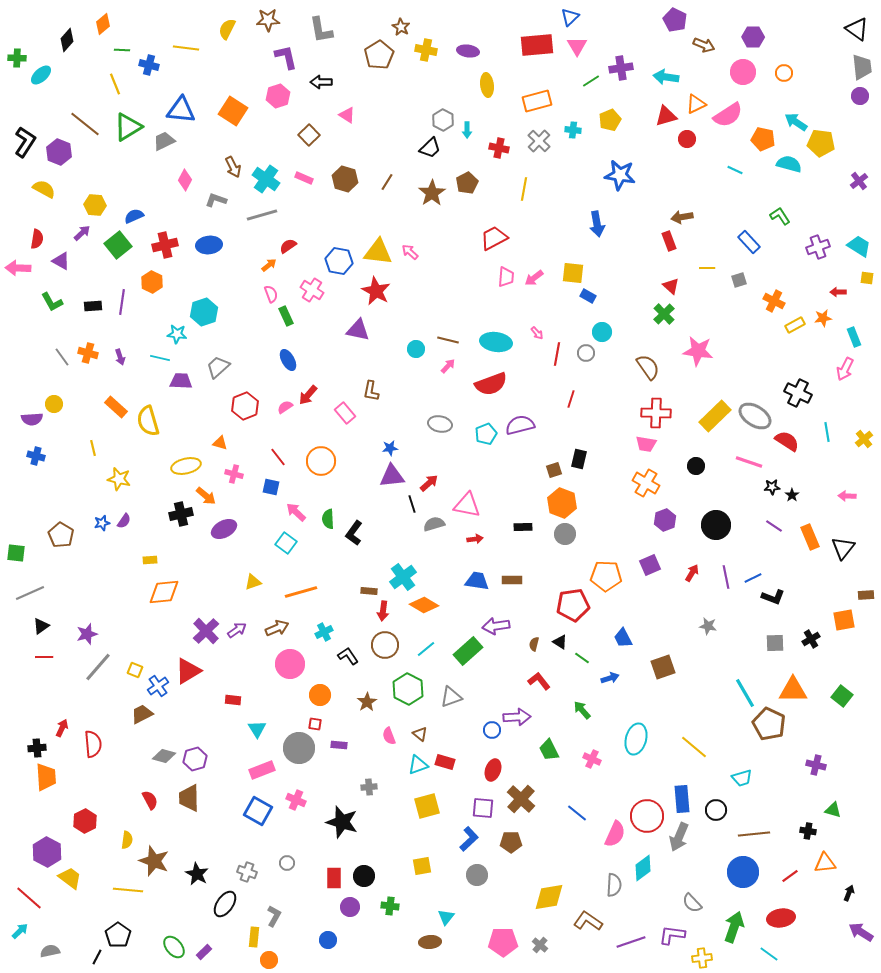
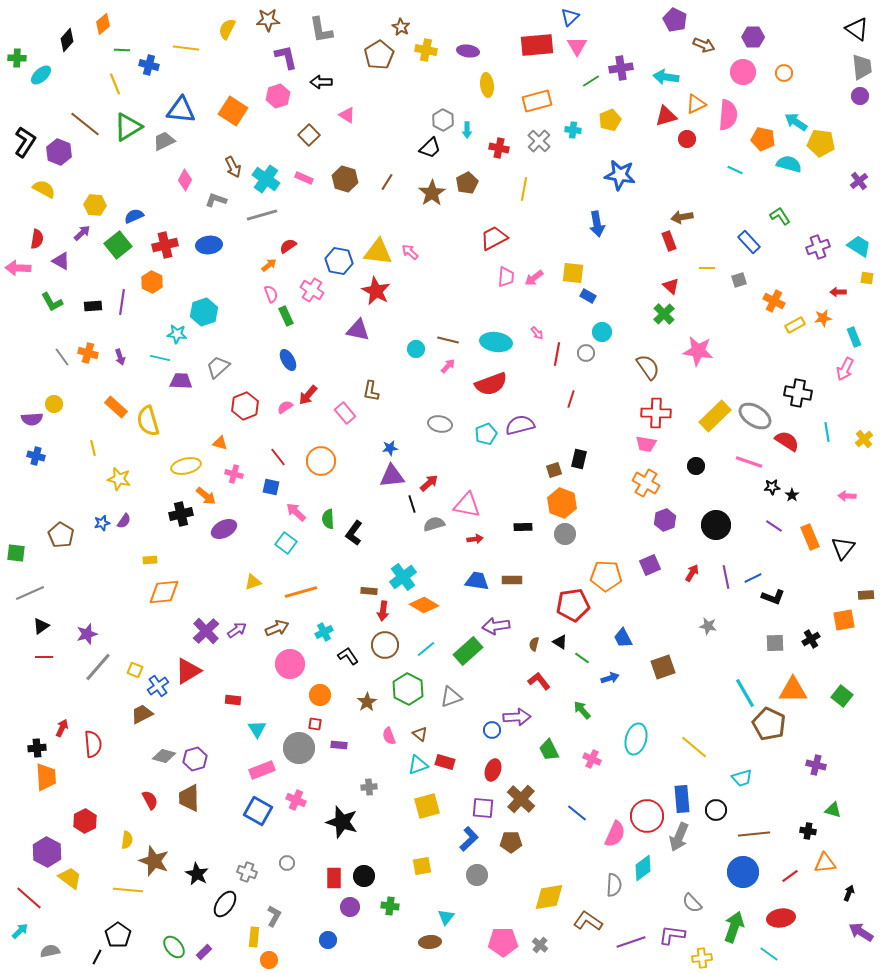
pink semicircle at (728, 115): rotated 52 degrees counterclockwise
black cross at (798, 393): rotated 16 degrees counterclockwise
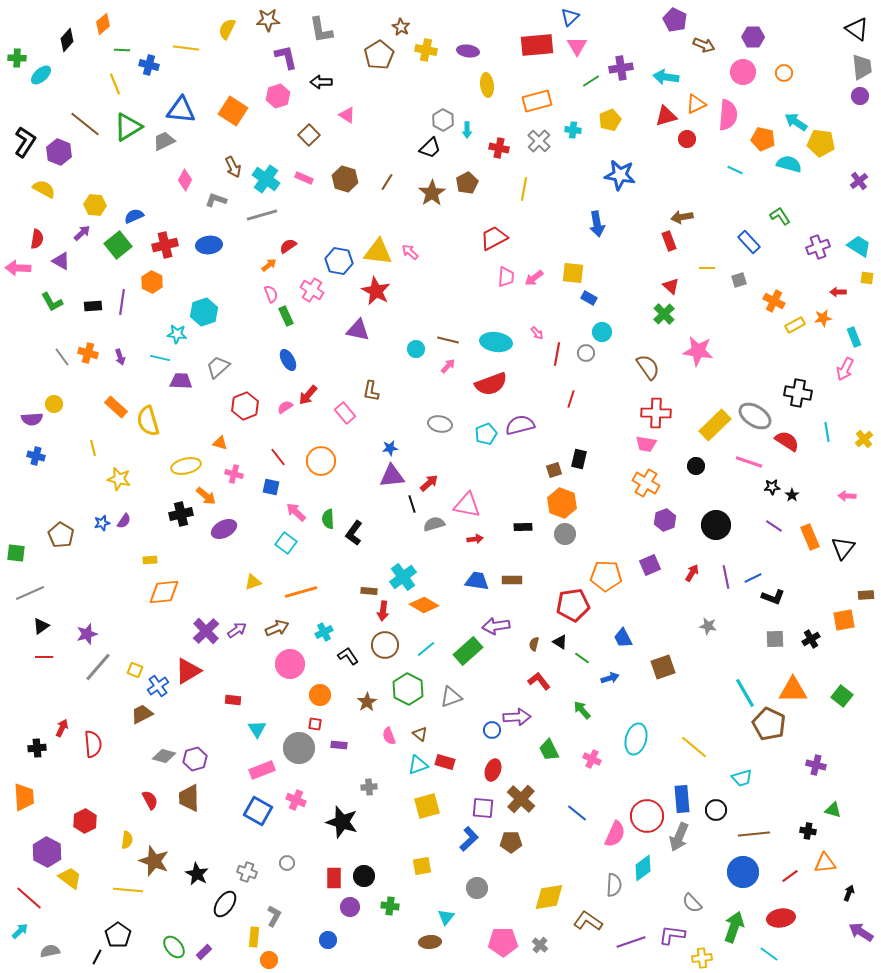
blue rectangle at (588, 296): moved 1 px right, 2 px down
yellow rectangle at (715, 416): moved 9 px down
gray square at (775, 643): moved 4 px up
orange trapezoid at (46, 777): moved 22 px left, 20 px down
gray circle at (477, 875): moved 13 px down
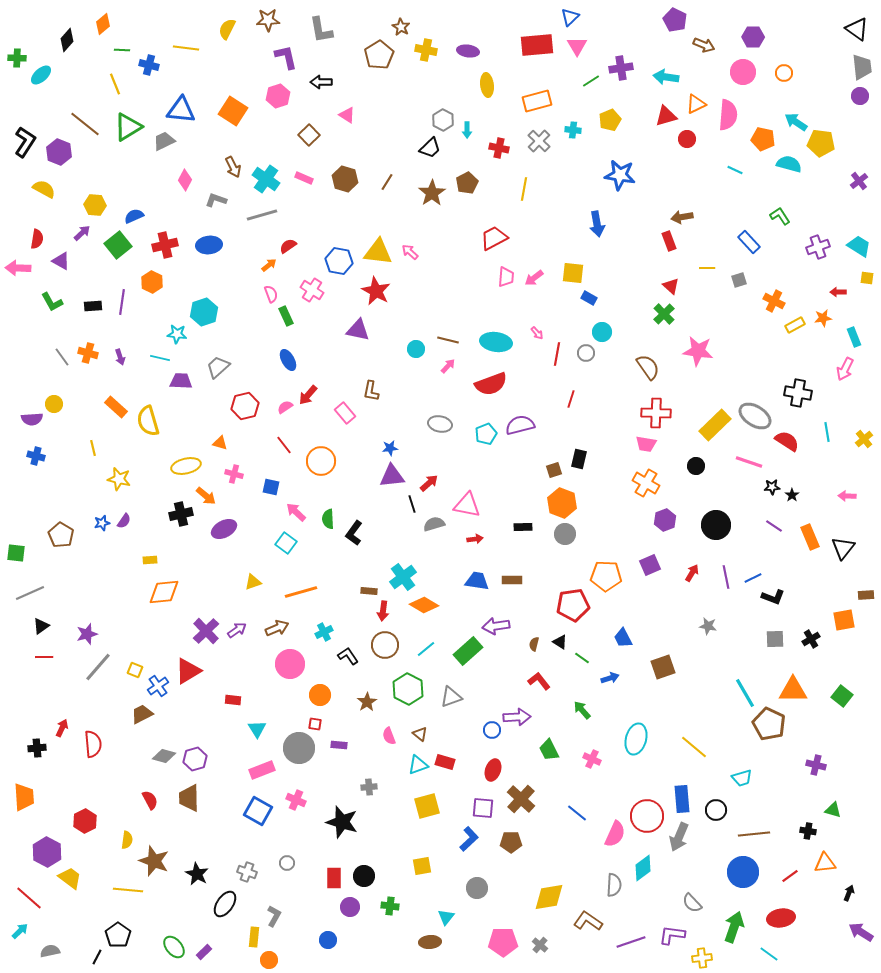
red hexagon at (245, 406): rotated 8 degrees clockwise
red line at (278, 457): moved 6 px right, 12 px up
